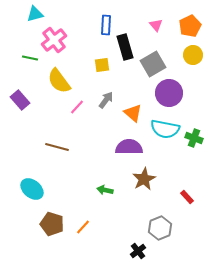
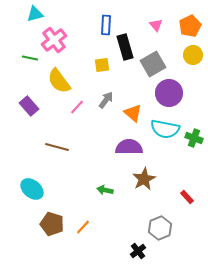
purple rectangle: moved 9 px right, 6 px down
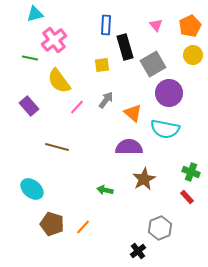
green cross: moved 3 px left, 34 px down
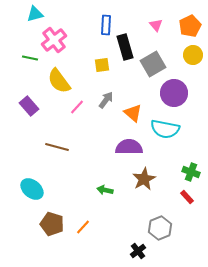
purple circle: moved 5 px right
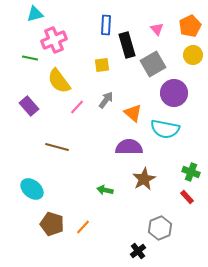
pink triangle: moved 1 px right, 4 px down
pink cross: rotated 15 degrees clockwise
black rectangle: moved 2 px right, 2 px up
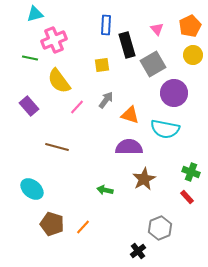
orange triangle: moved 3 px left, 2 px down; rotated 24 degrees counterclockwise
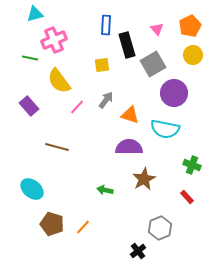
green cross: moved 1 px right, 7 px up
